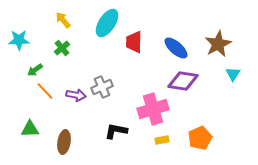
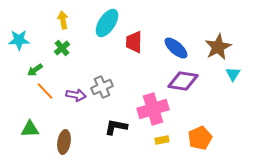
yellow arrow: rotated 30 degrees clockwise
brown star: moved 3 px down
black L-shape: moved 4 px up
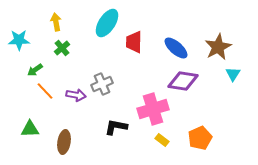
yellow arrow: moved 7 px left, 2 px down
gray cross: moved 3 px up
yellow rectangle: rotated 48 degrees clockwise
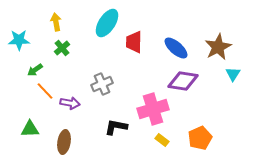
purple arrow: moved 6 px left, 8 px down
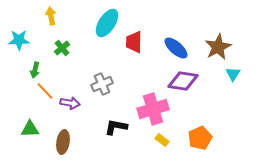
yellow arrow: moved 5 px left, 6 px up
green arrow: rotated 42 degrees counterclockwise
brown ellipse: moved 1 px left
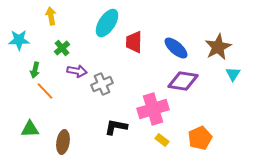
purple arrow: moved 7 px right, 32 px up
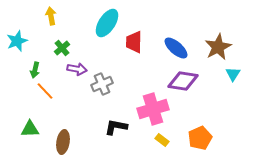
cyan star: moved 2 px left, 1 px down; rotated 20 degrees counterclockwise
purple arrow: moved 2 px up
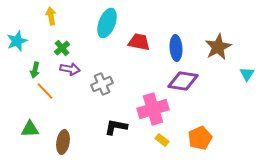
cyan ellipse: rotated 12 degrees counterclockwise
red trapezoid: moved 5 px right; rotated 100 degrees clockwise
blue ellipse: rotated 45 degrees clockwise
purple arrow: moved 7 px left
cyan triangle: moved 14 px right
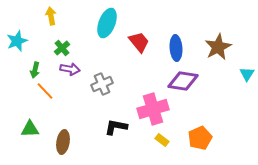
red trapezoid: rotated 40 degrees clockwise
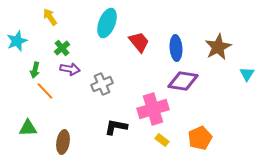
yellow arrow: moved 1 px left, 1 px down; rotated 24 degrees counterclockwise
green triangle: moved 2 px left, 1 px up
